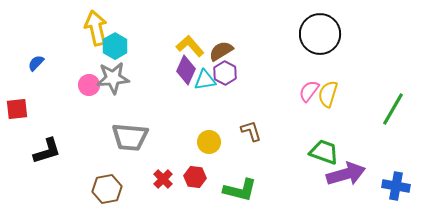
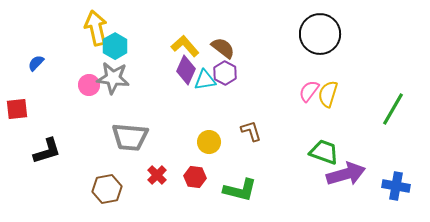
yellow L-shape: moved 5 px left
brown semicircle: moved 2 px right, 3 px up; rotated 70 degrees clockwise
gray star: rotated 12 degrees clockwise
red cross: moved 6 px left, 4 px up
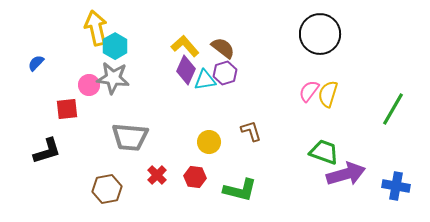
purple hexagon: rotated 15 degrees clockwise
red square: moved 50 px right
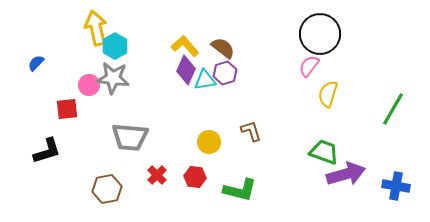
pink semicircle: moved 25 px up
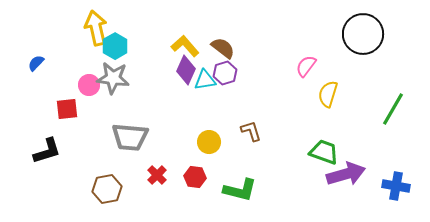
black circle: moved 43 px right
pink semicircle: moved 3 px left
